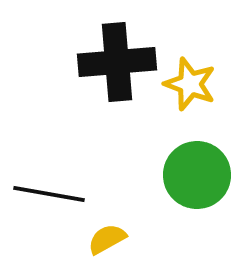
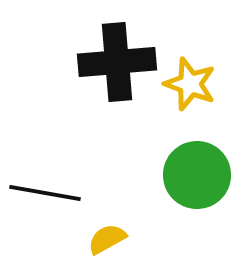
black line: moved 4 px left, 1 px up
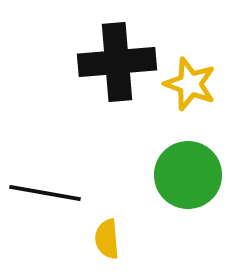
green circle: moved 9 px left
yellow semicircle: rotated 66 degrees counterclockwise
